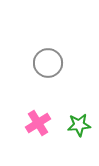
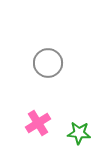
green star: moved 8 px down; rotated 10 degrees clockwise
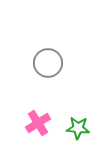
green star: moved 1 px left, 5 px up
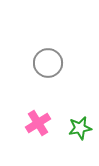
green star: moved 2 px right; rotated 15 degrees counterclockwise
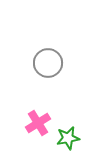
green star: moved 12 px left, 10 px down
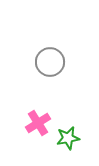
gray circle: moved 2 px right, 1 px up
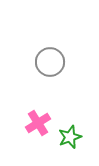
green star: moved 2 px right, 1 px up; rotated 10 degrees counterclockwise
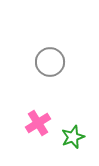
green star: moved 3 px right
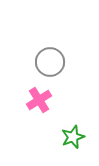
pink cross: moved 1 px right, 23 px up
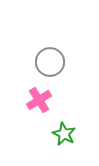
green star: moved 9 px left, 3 px up; rotated 25 degrees counterclockwise
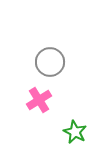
green star: moved 11 px right, 2 px up
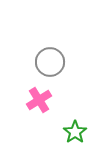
green star: rotated 10 degrees clockwise
